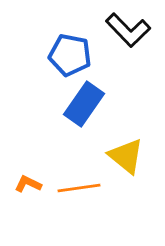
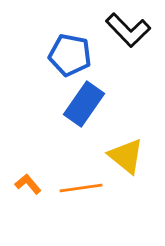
orange L-shape: rotated 24 degrees clockwise
orange line: moved 2 px right
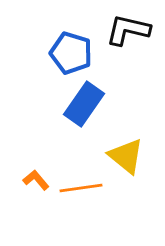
black L-shape: rotated 147 degrees clockwise
blue pentagon: moved 1 px right, 2 px up; rotated 6 degrees clockwise
orange L-shape: moved 8 px right, 4 px up
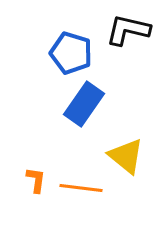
orange L-shape: rotated 48 degrees clockwise
orange line: rotated 15 degrees clockwise
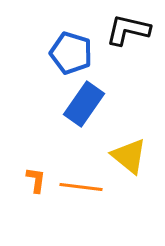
yellow triangle: moved 3 px right
orange line: moved 1 px up
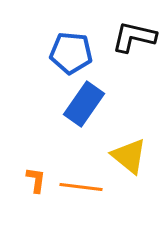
black L-shape: moved 6 px right, 7 px down
blue pentagon: rotated 12 degrees counterclockwise
